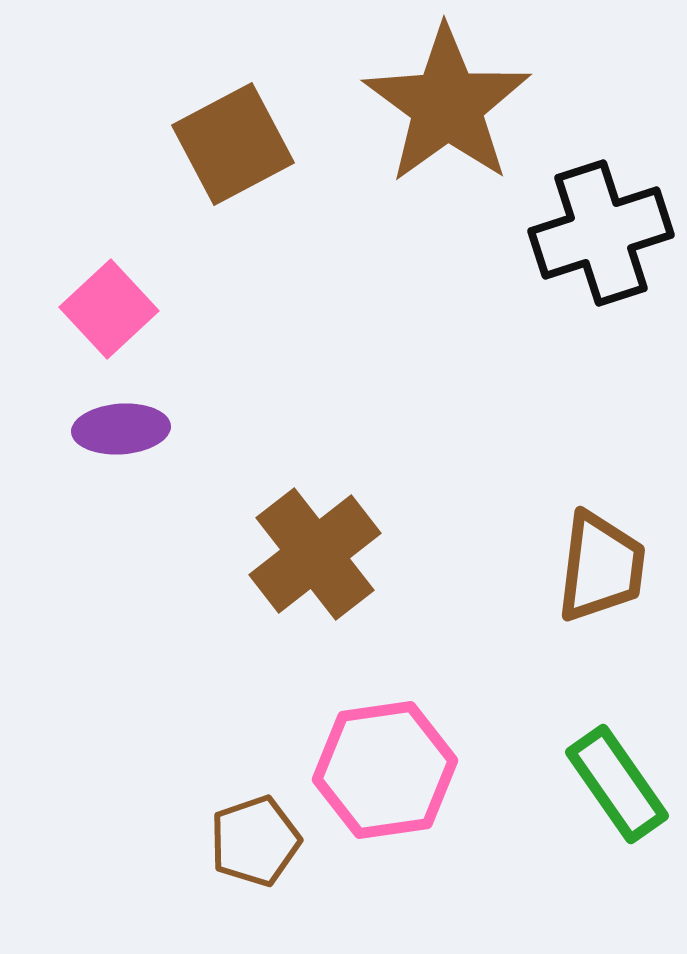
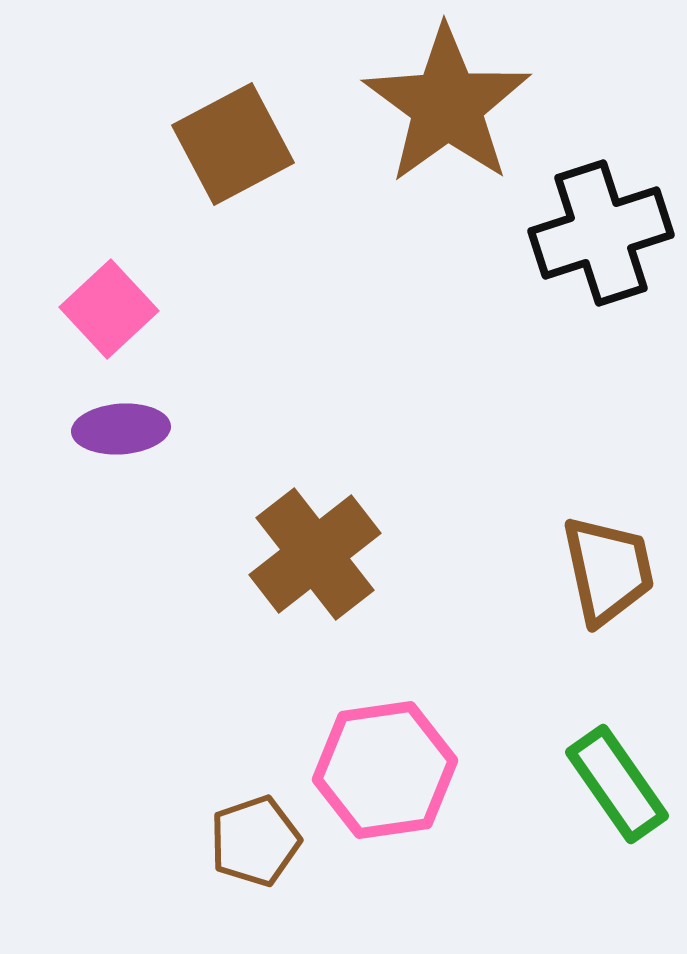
brown trapezoid: moved 7 px right, 3 px down; rotated 19 degrees counterclockwise
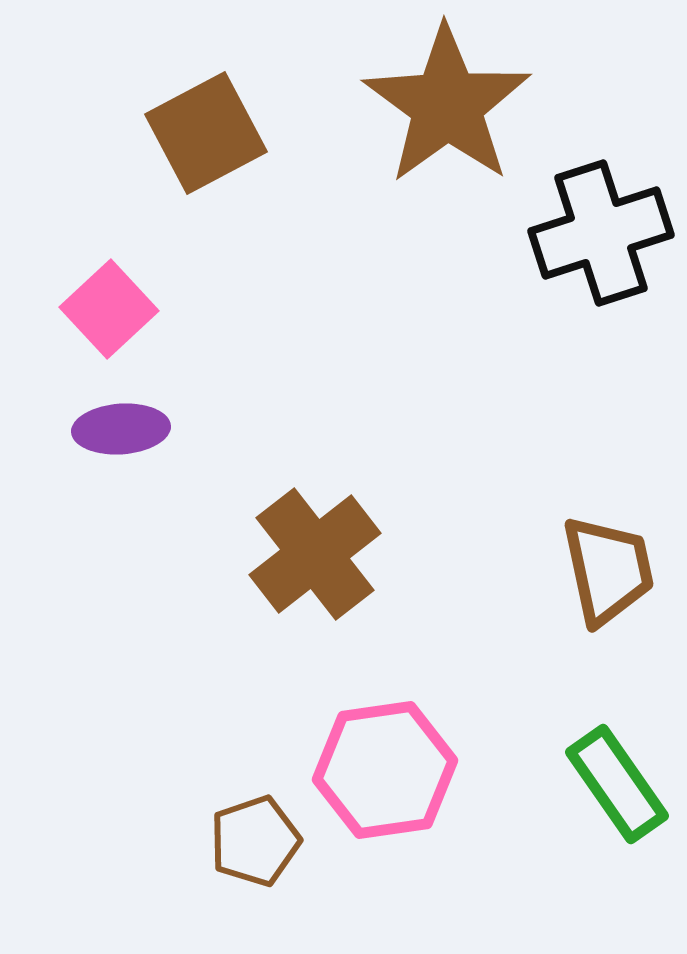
brown square: moved 27 px left, 11 px up
